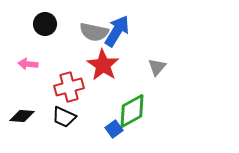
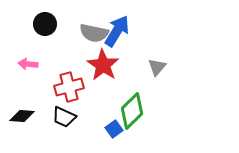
gray semicircle: moved 1 px down
green diamond: rotated 15 degrees counterclockwise
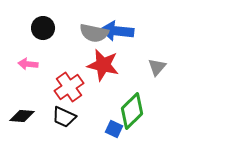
black circle: moved 2 px left, 4 px down
blue arrow: rotated 116 degrees counterclockwise
red star: rotated 20 degrees counterclockwise
red cross: rotated 20 degrees counterclockwise
blue square: rotated 30 degrees counterclockwise
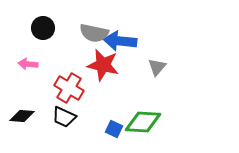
blue arrow: moved 3 px right, 10 px down
red cross: moved 1 px down; rotated 24 degrees counterclockwise
green diamond: moved 11 px right, 11 px down; rotated 48 degrees clockwise
